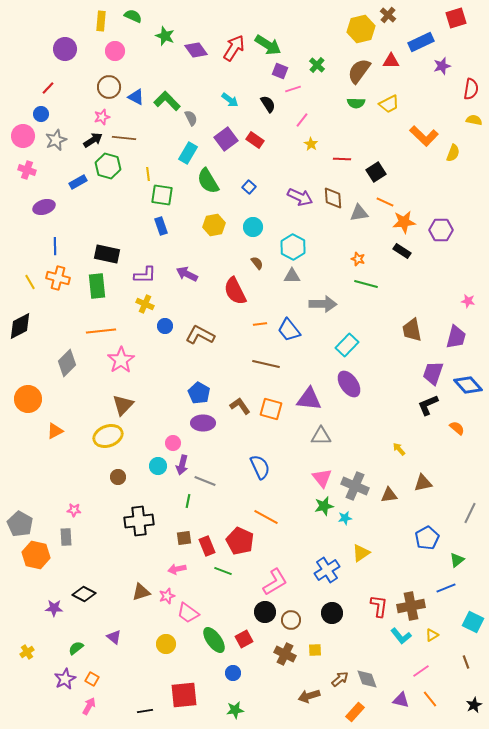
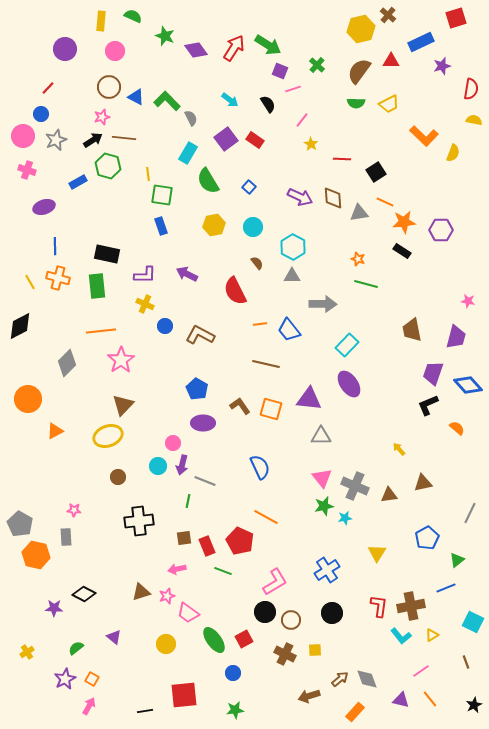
blue pentagon at (199, 393): moved 2 px left, 4 px up
yellow triangle at (361, 553): moved 16 px right; rotated 24 degrees counterclockwise
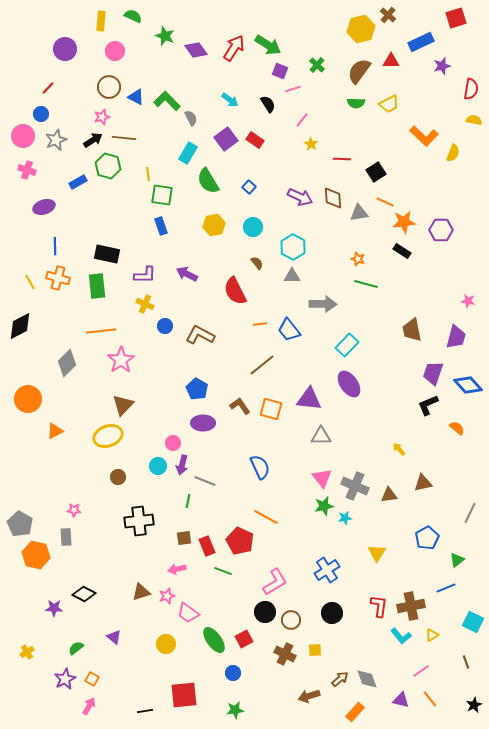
brown line at (266, 364): moved 4 px left, 1 px down; rotated 52 degrees counterclockwise
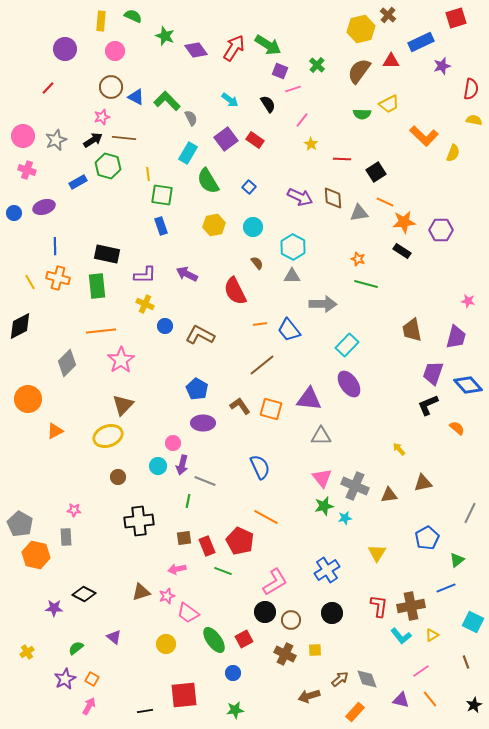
brown circle at (109, 87): moved 2 px right
green semicircle at (356, 103): moved 6 px right, 11 px down
blue circle at (41, 114): moved 27 px left, 99 px down
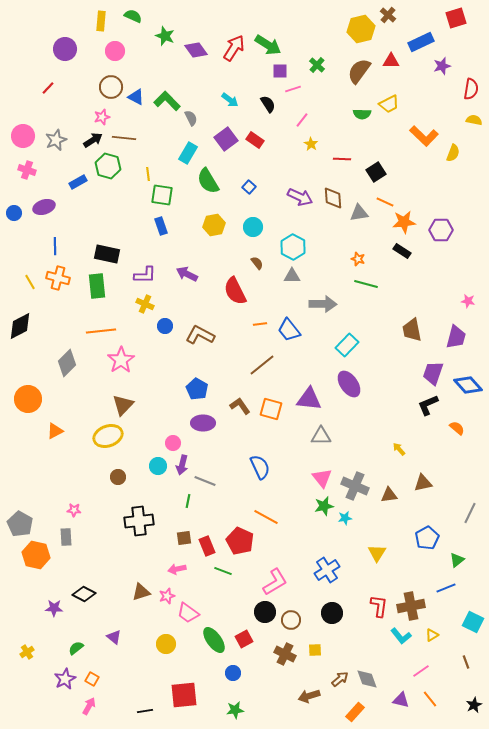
purple square at (280, 71): rotated 21 degrees counterclockwise
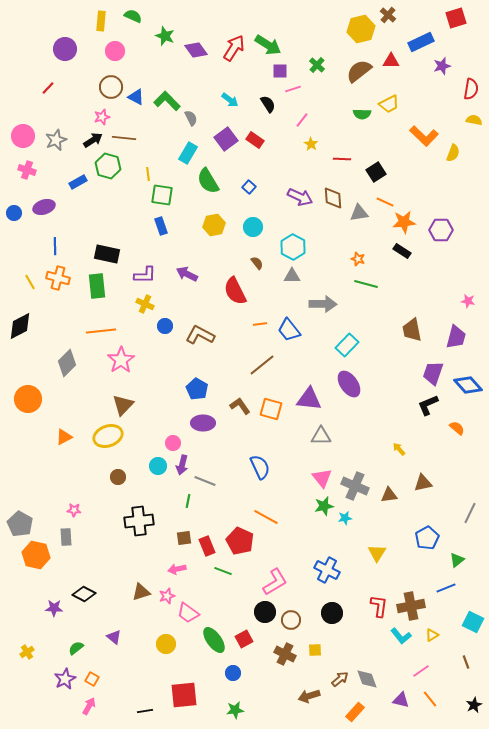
brown semicircle at (359, 71): rotated 16 degrees clockwise
orange triangle at (55, 431): moved 9 px right, 6 px down
blue cross at (327, 570): rotated 30 degrees counterclockwise
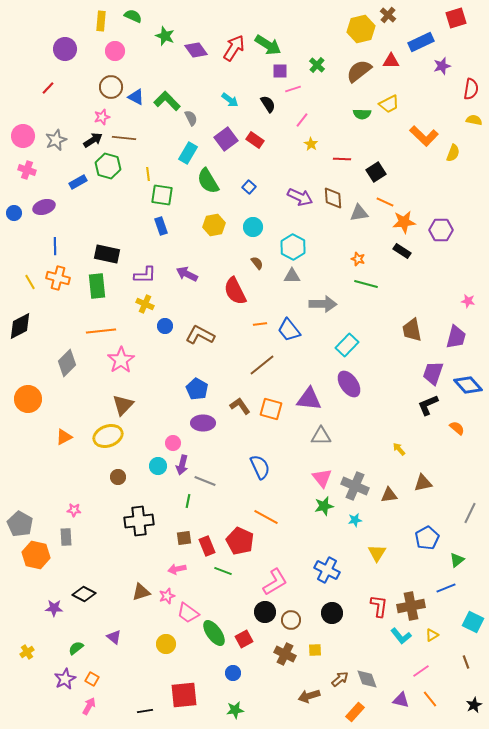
cyan star at (345, 518): moved 10 px right, 2 px down
green ellipse at (214, 640): moved 7 px up
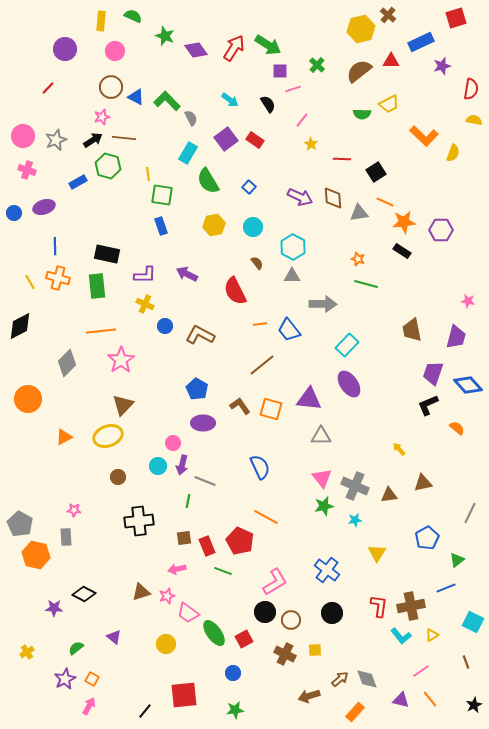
blue cross at (327, 570): rotated 10 degrees clockwise
black line at (145, 711): rotated 42 degrees counterclockwise
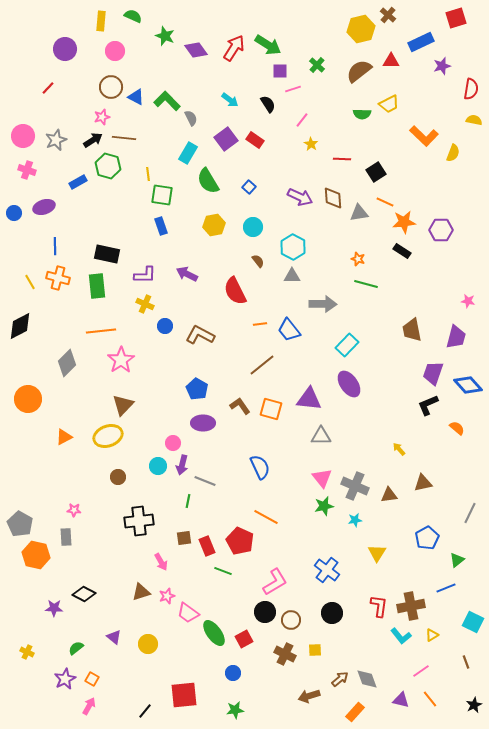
brown semicircle at (257, 263): moved 1 px right, 2 px up
pink arrow at (177, 569): moved 16 px left, 7 px up; rotated 108 degrees counterclockwise
yellow circle at (166, 644): moved 18 px left
yellow cross at (27, 652): rotated 32 degrees counterclockwise
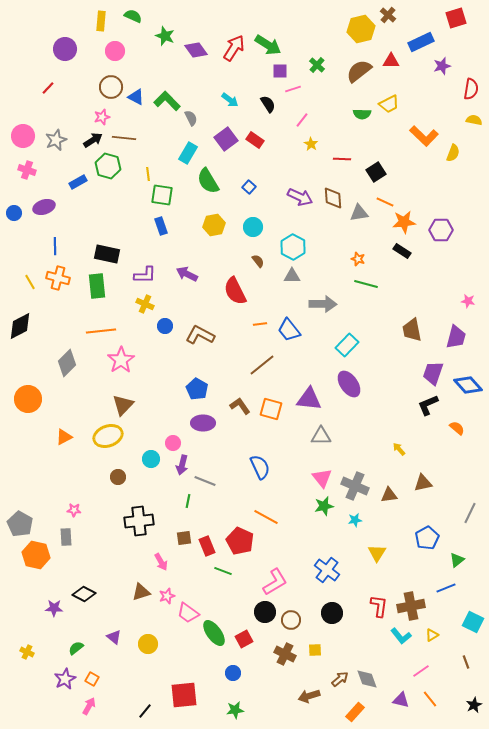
cyan circle at (158, 466): moved 7 px left, 7 px up
